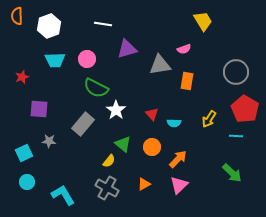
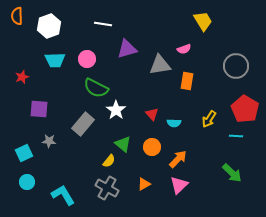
gray circle: moved 6 px up
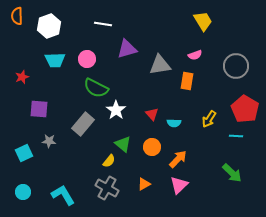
pink semicircle: moved 11 px right, 6 px down
cyan circle: moved 4 px left, 10 px down
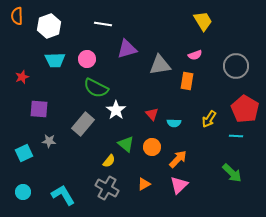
green triangle: moved 3 px right
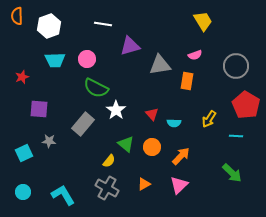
purple triangle: moved 3 px right, 3 px up
red pentagon: moved 1 px right, 4 px up
orange arrow: moved 3 px right, 3 px up
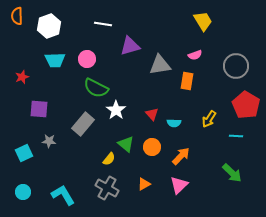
yellow semicircle: moved 2 px up
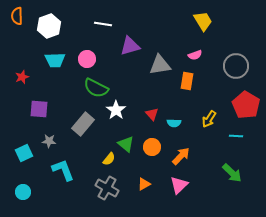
cyan L-shape: moved 25 px up; rotated 10 degrees clockwise
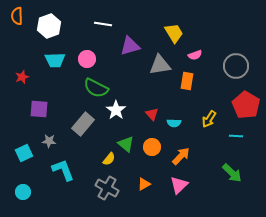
yellow trapezoid: moved 29 px left, 12 px down
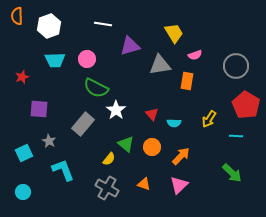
gray star: rotated 24 degrees clockwise
orange triangle: rotated 48 degrees clockwise
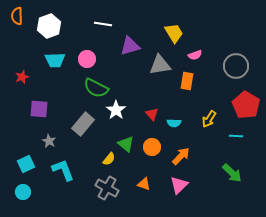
cyan square: moved 2 px right, 11 px down
